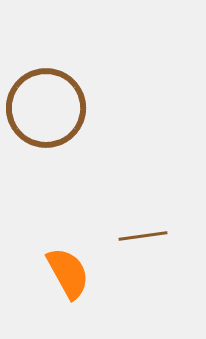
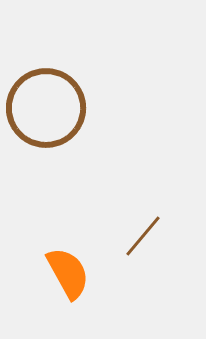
brown line: rotated 42 degrees counterclockwise
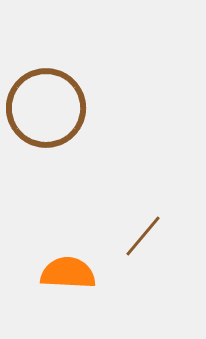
orange semicircle: rotated 58 degrees counterclockwise
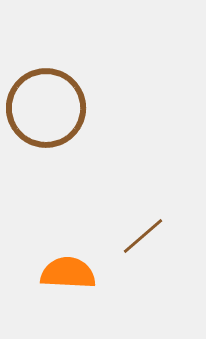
brown line: rotated 9 degrees clockwise
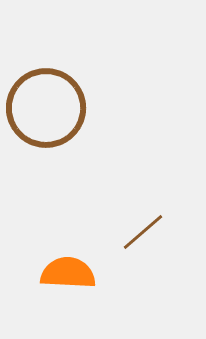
brown line: moved 4 px up
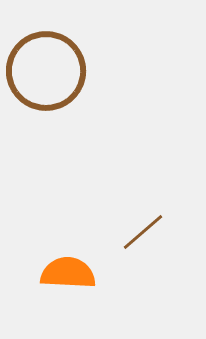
brown circle: moved 37 px up
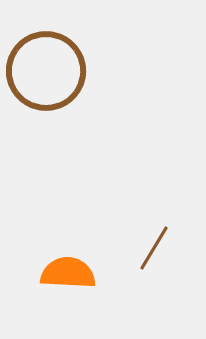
brown line: moved 11 px right, 16 px down; rotated 18 degrees counterclockwise
